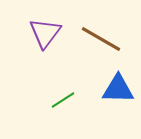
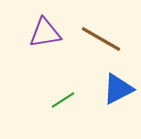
purple triangle: rotated 44 degrees clockwise
blue triangle: rotated 28 degrees counterclockwise
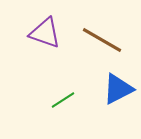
purple triangle: rotated 28 degrees clockwise
brown line: moved 1 px right, 1 px down
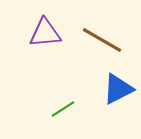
purple triangle: rotated 24 degrees counterclockwise
green line: moved 9 px down
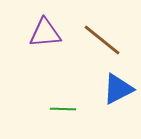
brown line: rotated 9 degrees clockwise
green line: rotated 35 degrees clockwise
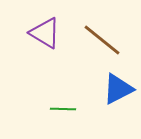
purple triangle: rotated 36 degrees clockwise
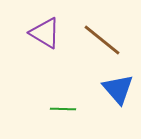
blue triangle: rotated 44 degrees counterclockwise
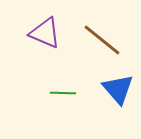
purple triangle: rotated 8 degrees counterclockwise
green line: moved 16 px up
